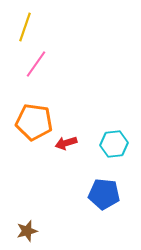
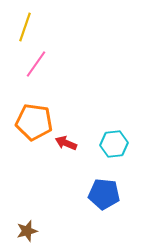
red arrow: rotated 40 degrees clockwise
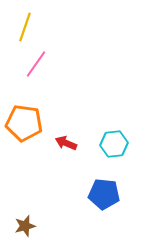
orange pentagon: moved 10 px left, 1 px down
brown star: moved 2 px left, 5 px up
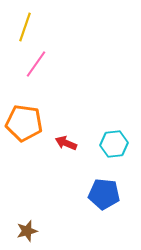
brown star: moved 2 px right, 5 px down
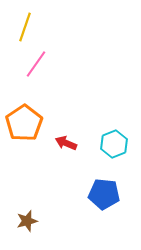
orange pentagon: rotated 30 degrees clockwise
cyan hexagon: rotated 16 degrees counterclockwise
brown star: moved 10 px up
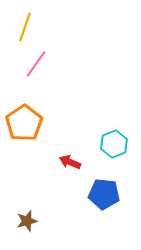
red arrow: moved 4 px right, 19 px down
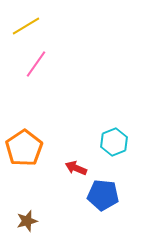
yellow line: moved 1 px right, 1 px up; rotated 40 degrees clockwise
orange pentagon: moved 25 px down
cyan hexagon: moved 2 px up
red arrow: moved 6 px right, 6 px down
blue pentagon: moved 1 px left, 1 px down
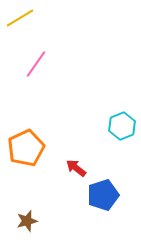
yellow line: moved 6 px left, 8 px up
cyan hexagon: moved 8 px right, 16 px up
orange pentagon: moved 2 px right; rotated 9 degrees clockwise
red arrow: rotated 15 degrees clockwise
blue pentagon: rotated 24 degrees counterclockwise
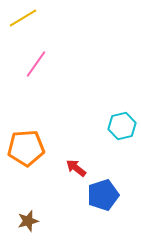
yellow line: moved 3 px right
cyan hexagon: rotated 8 degrees clockwise
orange pentagon: rotated 21 degrees clockwise
brown star: moved 1 px right
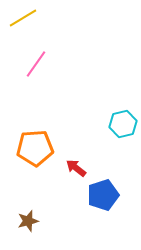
cyan hexagon: moved 1 px right, 2 px up
orange pentagon: moved 9 px right
